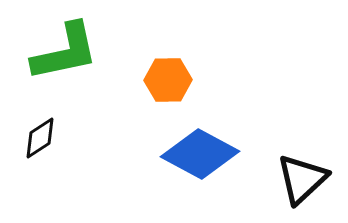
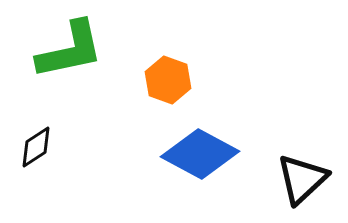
green L-shape: moved 5 px right, 2 px up
orange hexagon: rotated 21 degrees clockwise
black diamond: moved 4 px left, 9 px down
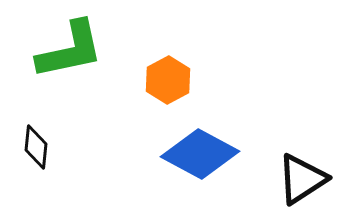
orange hexagon: rotated 12 degrees clockwise
black diamond: rotated 51 degrees counterclockwise
black triangle: rotated 10 degrees clockwise
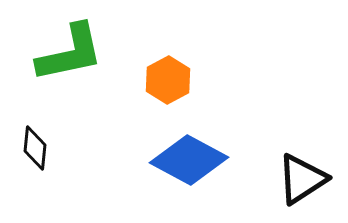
green L-shape: moved 3 px down
black diamond: moved 1 px left, 1 px down
blue diamond: moved 11 px left, 6 px down
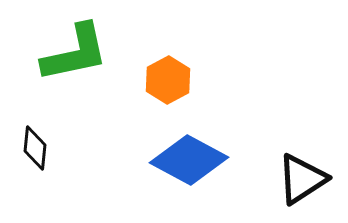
green L-shape: moved 5 px right
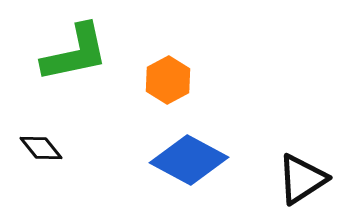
black diamond: moved 6 px right; rotated 45 degrees counterclockwise
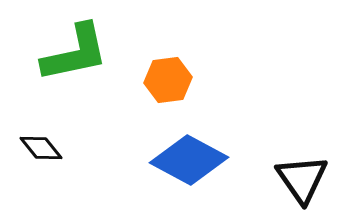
orange hexagon: rotated 21 degrees clockwise
black triangle: rotated 32 degrees counterclockwise
